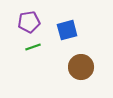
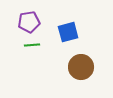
blue square: moved 1 px right, 2 px down
green line: moved 1 px left, 2 px up; rotated 14 degrees clockwise
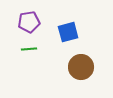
green line: moved 3 px left, 4 px down
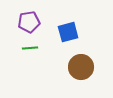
green line: moved 1 px right, 1 px up
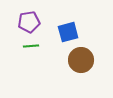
green line: moved 1 px right, 2 px up
brown circle: moved 7 px up
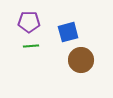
purple pentagon: rotated 10 degrees clockwise
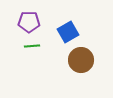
blue square: rotated 15 degrees counterclockwise
green line: moved 1 px right
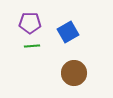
purple pentagon: moved 1 px right, 1 px down
brown circle: moved 7 px left, 13 px down
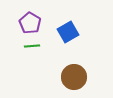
purple pentagon: rotated 30 degrees clockwise
brown circle: moved 4 px down
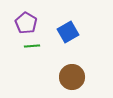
purple pentagon: moved 4 px left
brown circle: moved 2 px left
